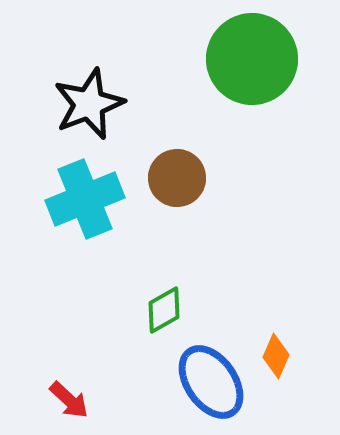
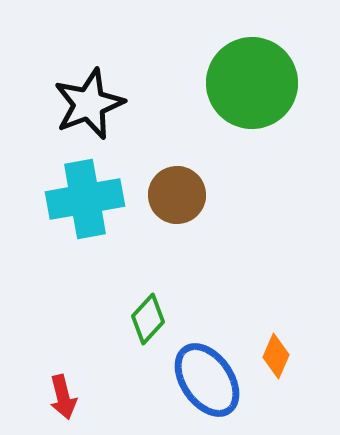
green circle: moved 24 px down
brown circle: moved 17 px down
cyan cross: rotated 12 degrees clockwise
green diamond: moved 16 px left, 9 px down; rotated 18 degrees counterclockwise
blue ellipse: moved 4 px left, 2 px up
red arrow: moved 6 px left, 3 px up; rotated 33 degrees clockwise
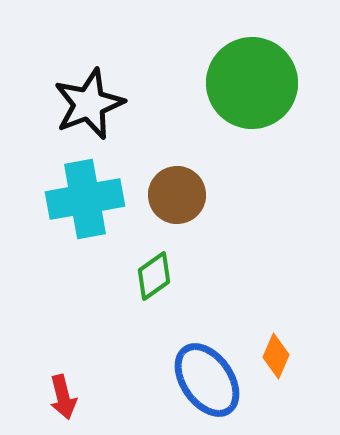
green diamond: moved 6 px right, 43 px up; rotated 12 degrees clockwise
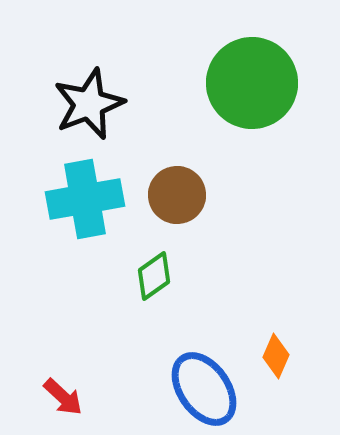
blue ellipse: moved 3 px left, 9 px down
red arrow: rotated 33 degrees counterclockwise
